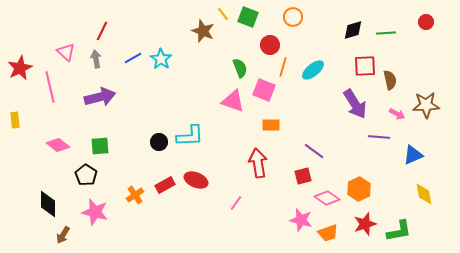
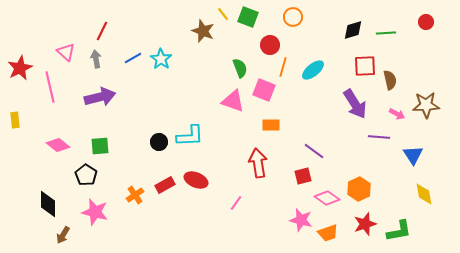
blue triangle at (413, 155): rotated 40 degrees counterclockwise
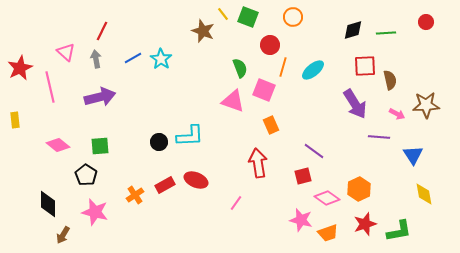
orange rectangle at (271, 125): rotated 66 degrees clockwise
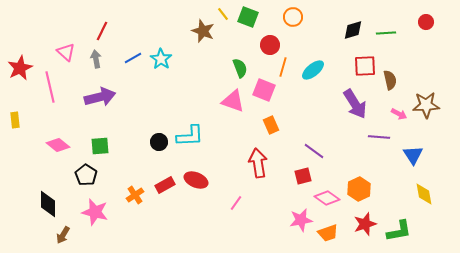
pink arrow at (397, 114): moved 2 px right
pink star at (301, 220): rotated 25 degrees counterclockwise
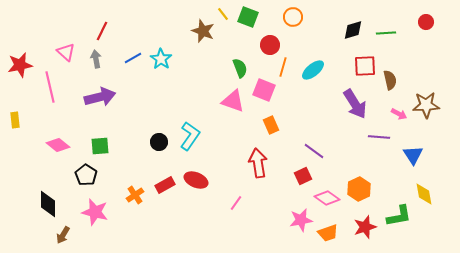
red star at (20, 68): moved 3 px up; rotated 15 degrees clockwise
cyan L-shape at (190, 136): rotated 52 degrees counterclockwise
red square at (303, 176): rotated 12 degrees counterclockwise
red star at (365, 224): moved 3 px down
green L-shape at (399, 231): moved 15 px up
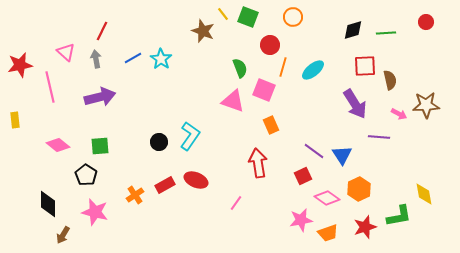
blue triangle at (413, 155): moved 71 px left
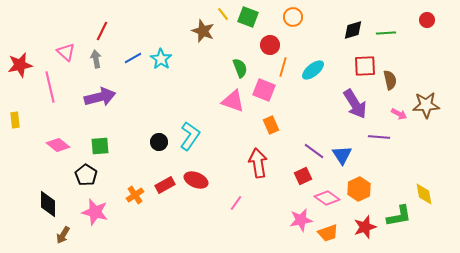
red circle at (426, 22): moved 1 px right, 2 px up
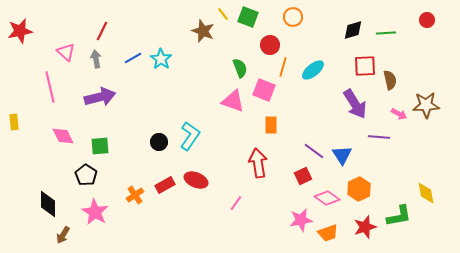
red star at (20, 65): moved 34 px up
yellow rectangle at (15, 120): moved 1 px left, 2 px down
orange rectangle at (271, 125): rotated 24 degrees clockwise
pink diamond at (58, 145): moved 5 px right, 9 px up; rotated 25 degrees clockwise
yellow diamond at (424, 194): moved 2 px right, 1 px up
pink star at (95, 212): rotated 16 degrees clockwise
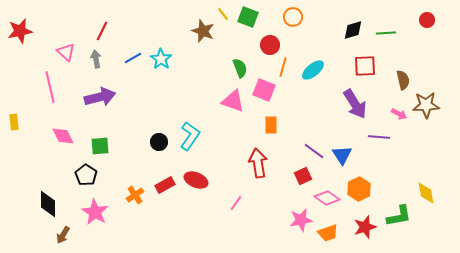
brown semicircle at (390, 80): moved 13 px right
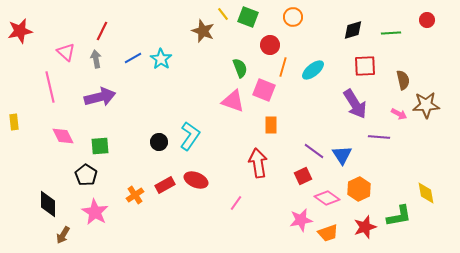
green line at (386, 33): moved 5 px right
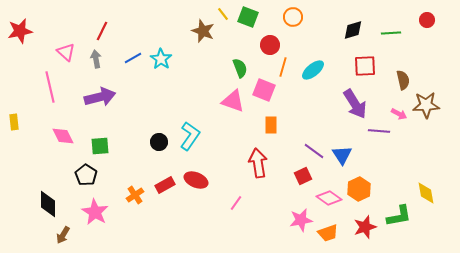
purple line at (379, 137): moved 6 px up
pink diamond at (327, 198): moved 2 px right
